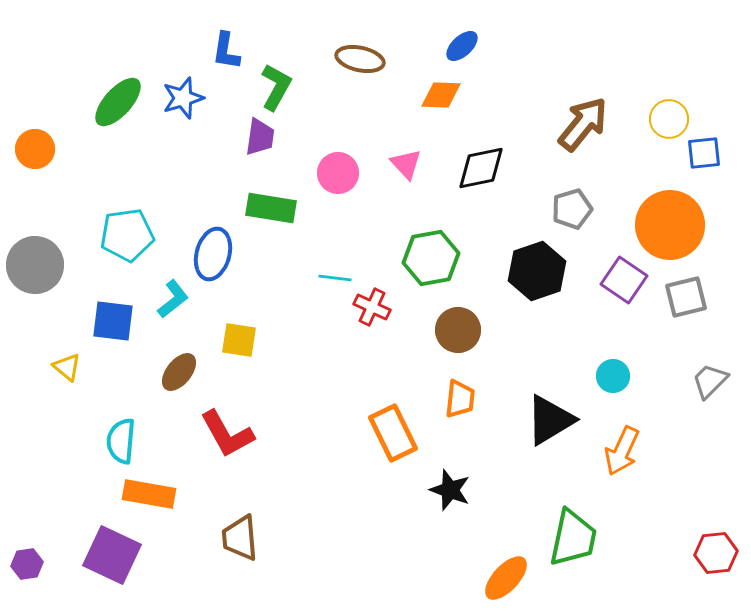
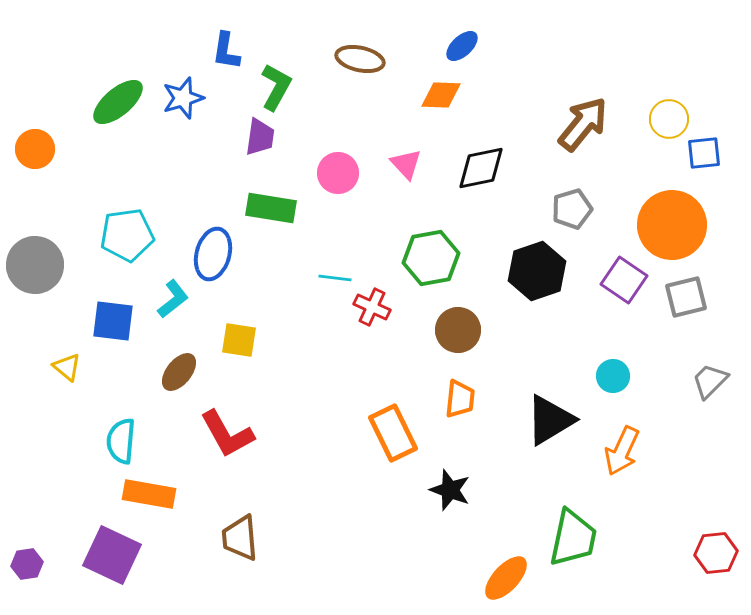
green ellipse at (118, 102): rotated 8 degrees clockwise
orange circle at (670, 225): moved 2 px right
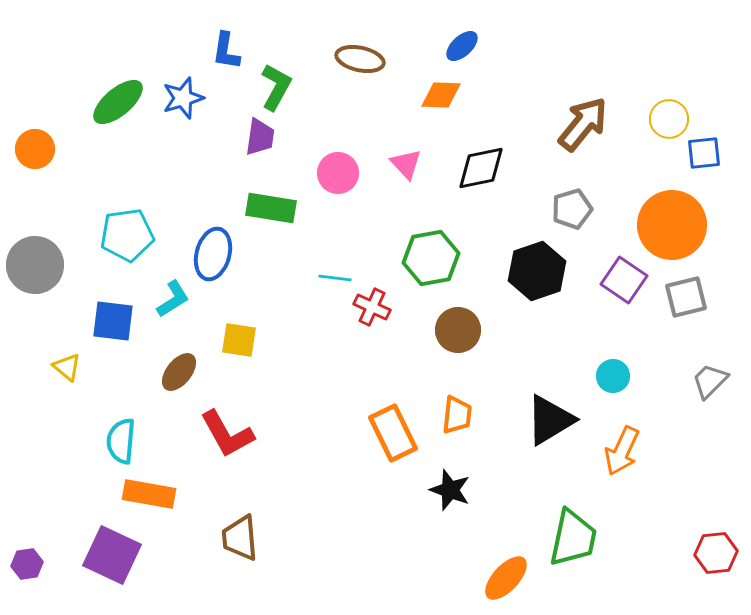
cyan L-shape at (173, 299): rotated 6 degrees clockwise
orange trapezoid at (460, 399): moved 3 px left, 16 px down
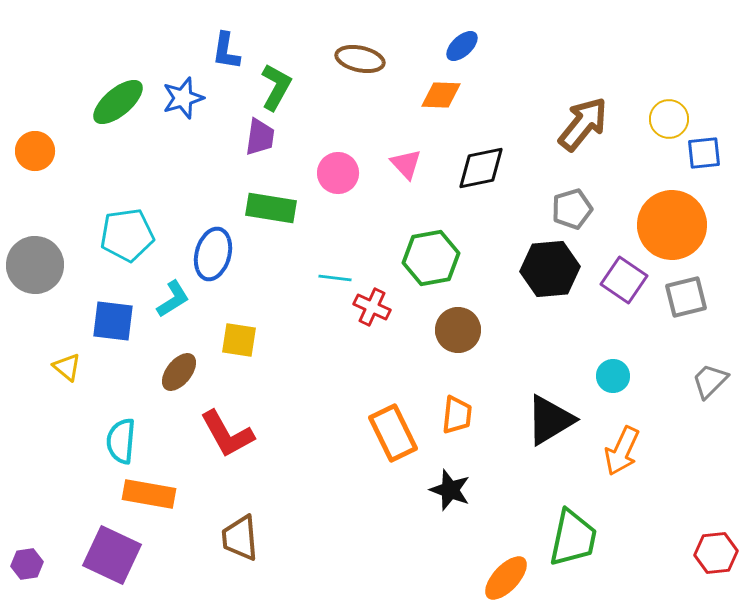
orange circle at (35, 149): moved 2 px down
black hexagon at (537, 271): moved 13 px right, 2 px up; rotated 14 degrees clockwise
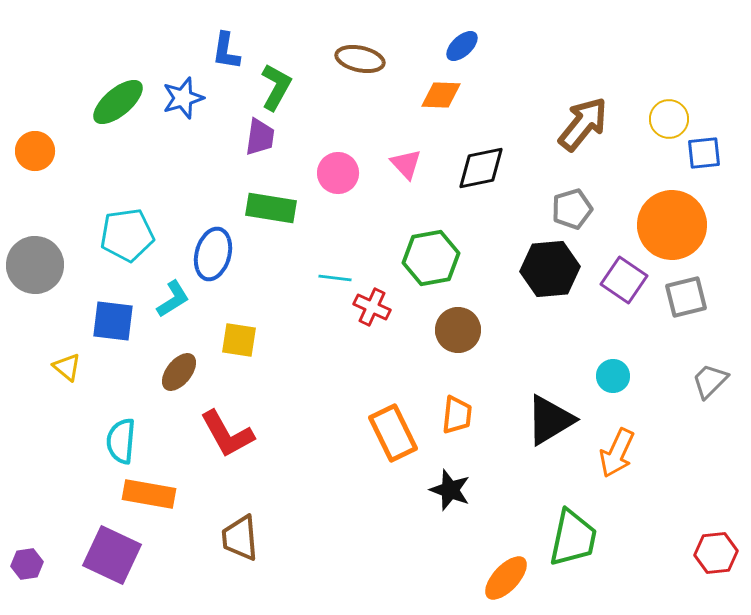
orange arrow at (622, 451): moved 5 px left, 2 px down
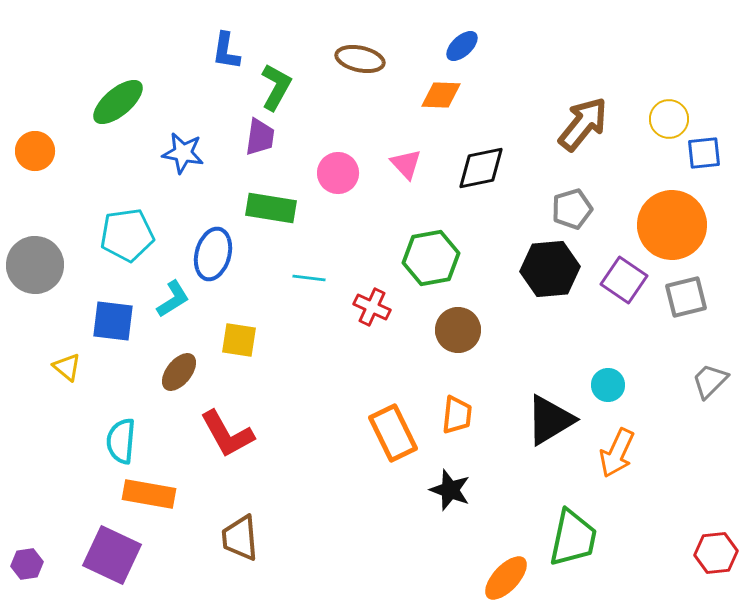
blue star at (183, 98): moved 55 px down; rotated 27 degrees clockwise
cyan line at (335, 278): moved 26 px left
cyan circle at (613, 376): moved 5 px left, 9 px down
